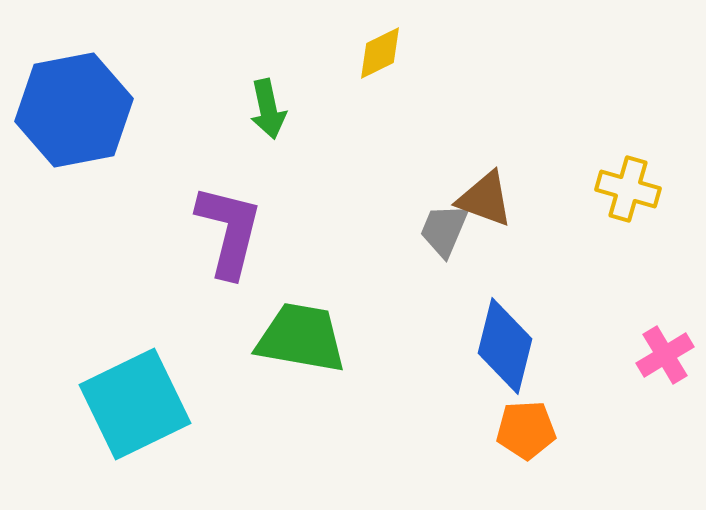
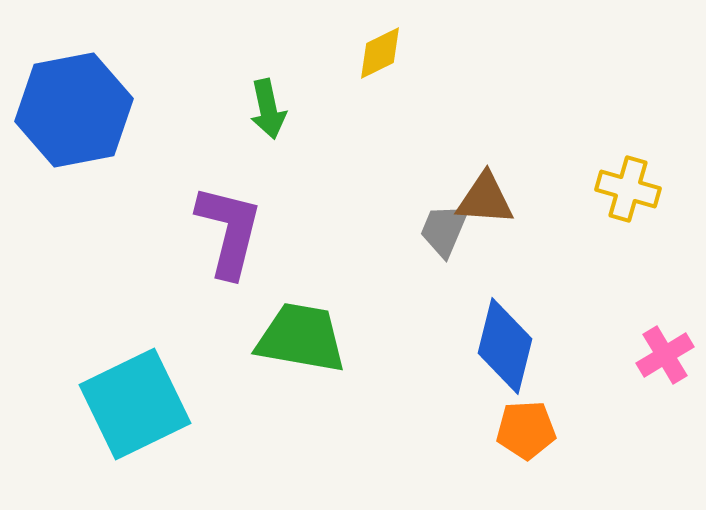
brown triangle: rotated 16 degrees counterclockwise
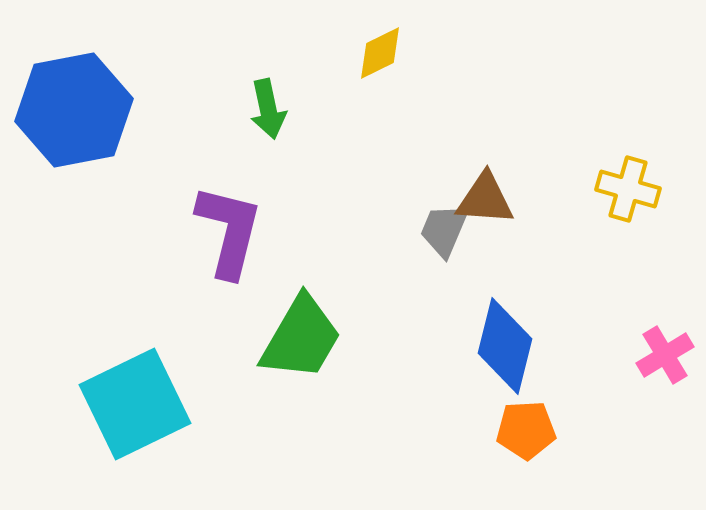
green trapezoid: rotated 110 degrees clockwise
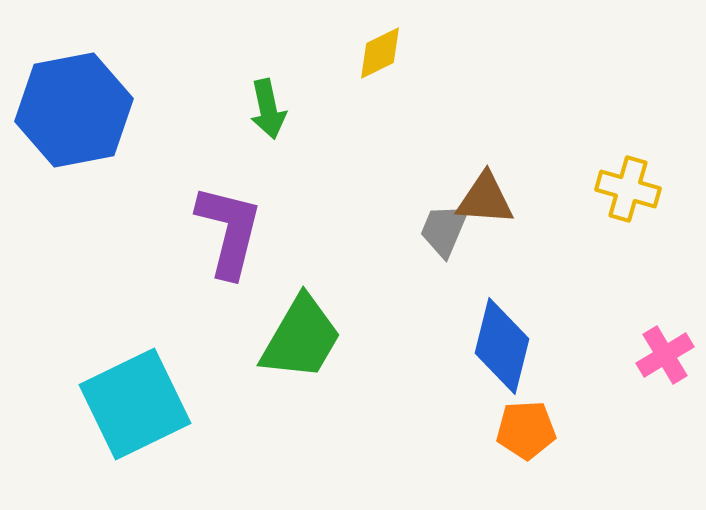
blue diamond: moved 3 px left
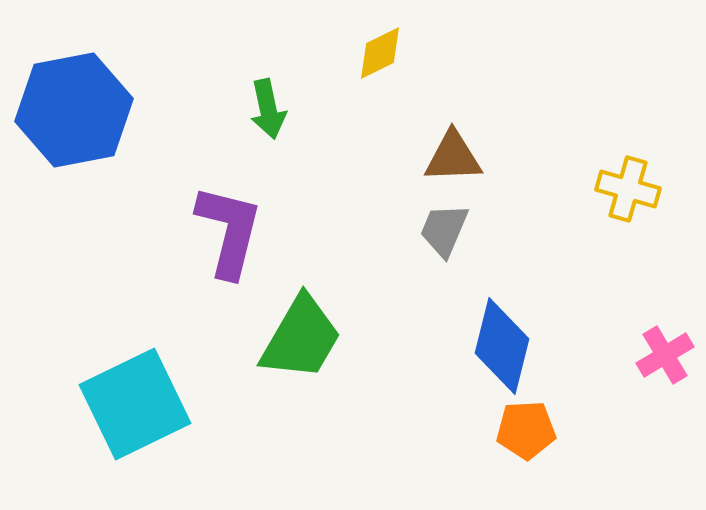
brown triangle: moved 32 px left, 42 px up; rotated 6 degrees counterclockwise
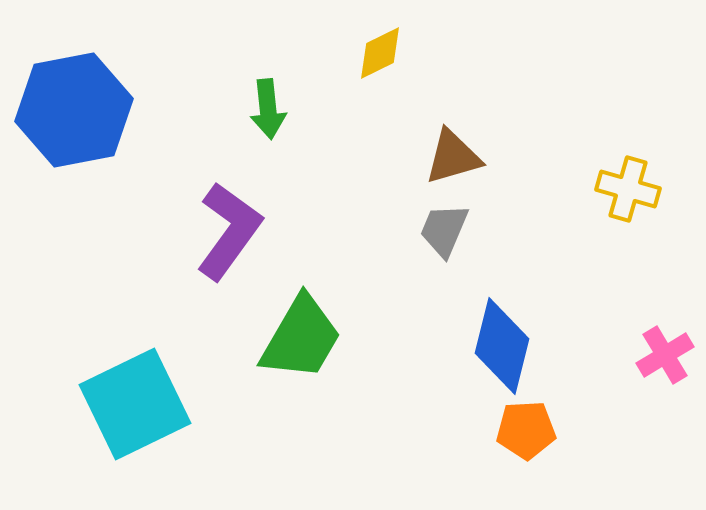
green arrow: rotated 6 degrees clockwise
brown triangle: rotated 14 degrees counterclockwise
purple L-shape: rotated 22 degrees clockwise
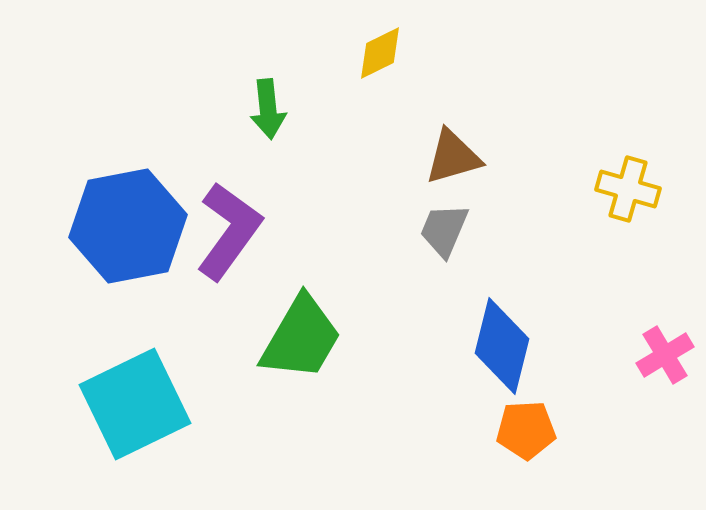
blue hexagon: moved 54 px right, 116 px down
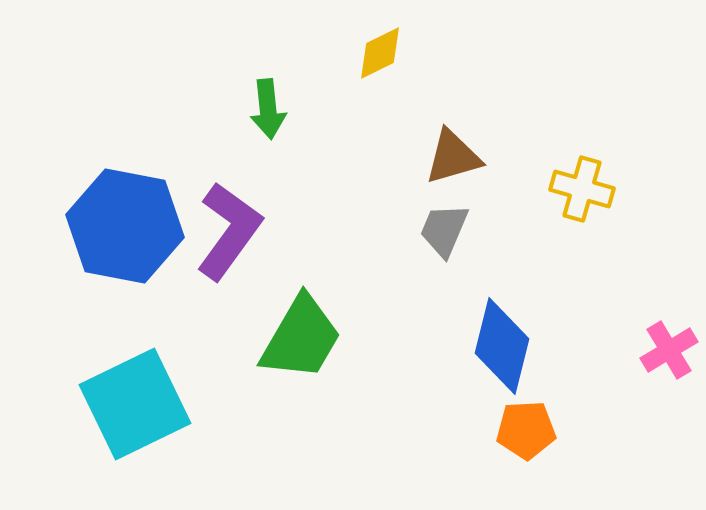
yellow cross: moved 46 px left
blue hexagon: moved 3 px left; rotated 22 degrees clockwise
pink cross: moved 4 px right, 5 px up
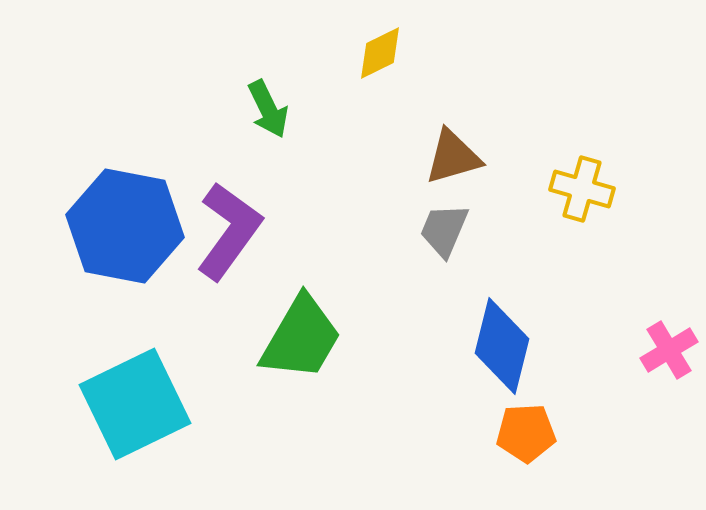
green arrow: rotated 20 degrees counterclockwise
orange pentagon: moved 3 px down
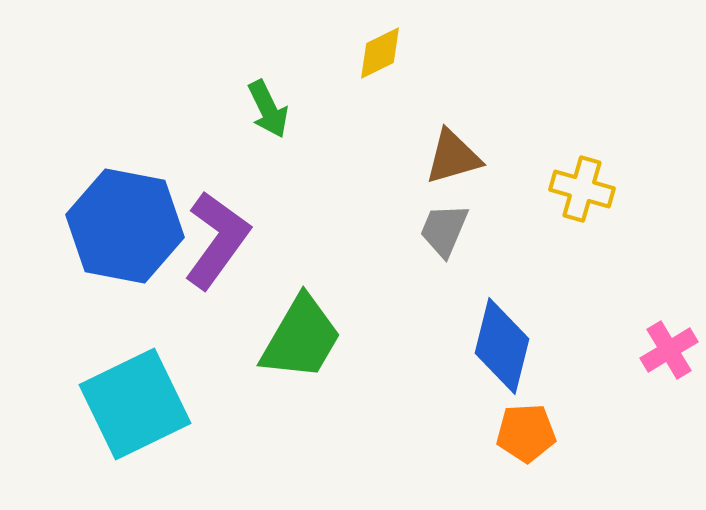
purple L-shape: moved 12 px left, 9 px down
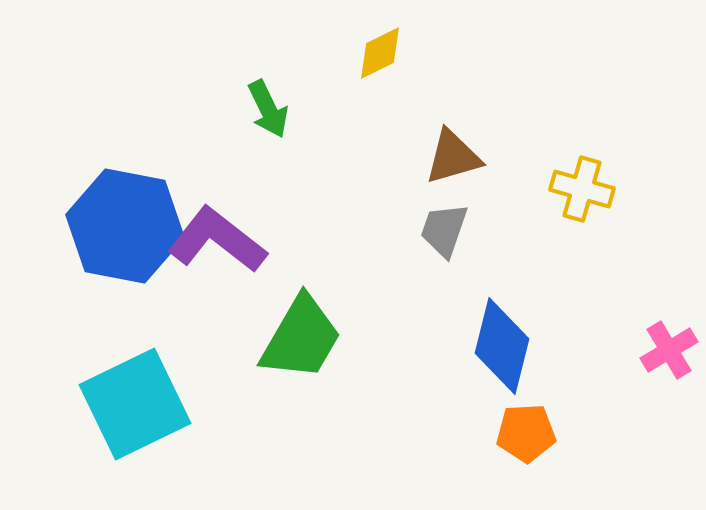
gray trapezoid: rotated 4 degrees counterclockwise
purple L-shape: rotated 88 degrees counterclockwise
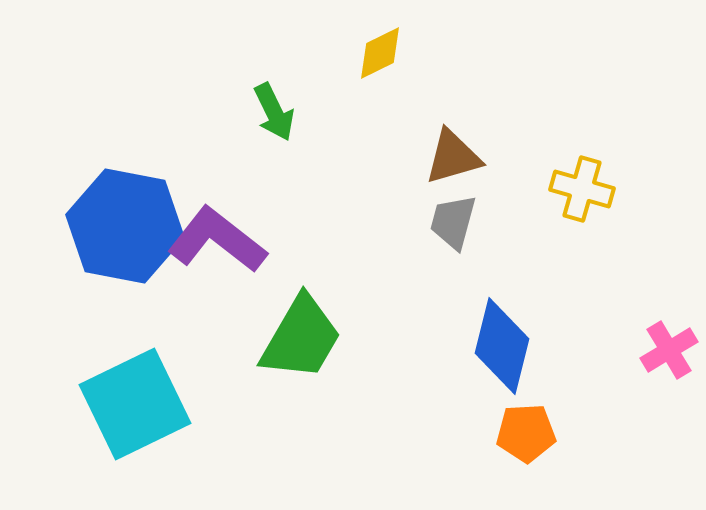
green arrow: moved 6 px right, 3 px down
gray trapezoid: moved 9 px right, 8 px up; rotated 4 degrees counterclockwise
